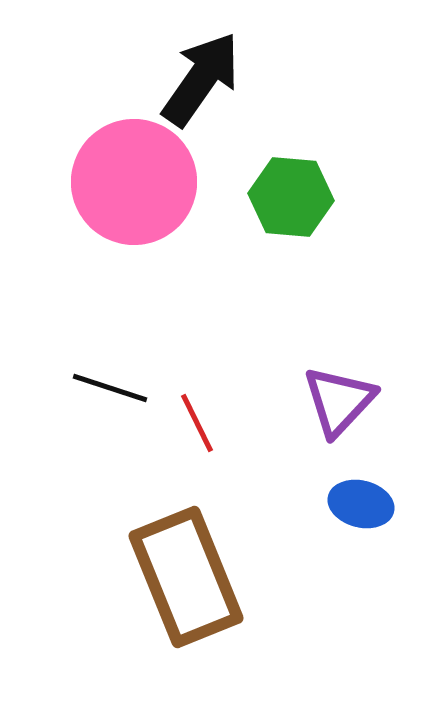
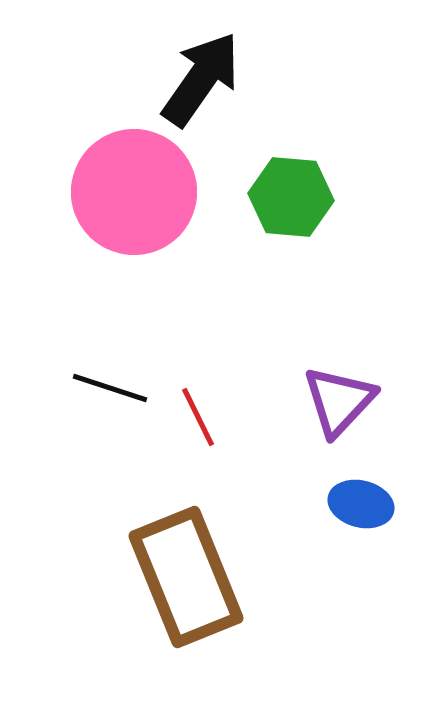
pink circle: moved 10 px down
red line: moved 1 px right, 6 px up
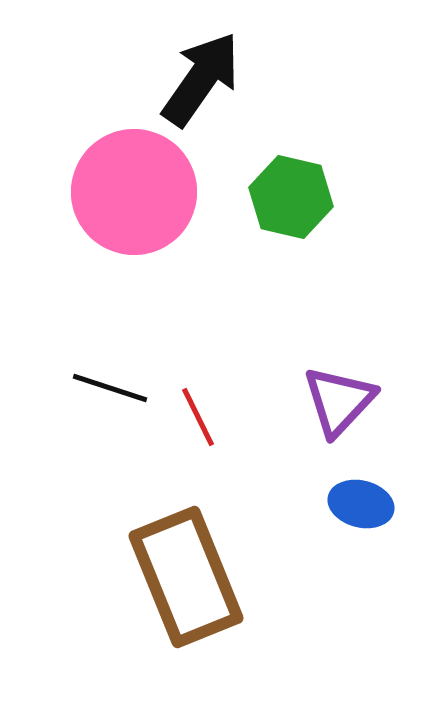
green hexagon: rotated 8 degrees clockwise
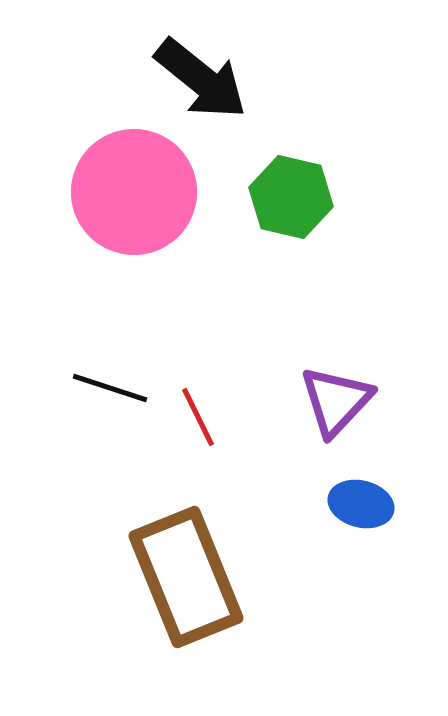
black arrow: rotated 94 degrees clockwise
purple triangle: moved 3 px left
